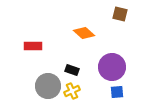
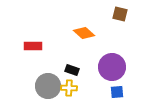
yellow cross: moved 3 px left, 3 px up; rotated 28 degrees clockwise
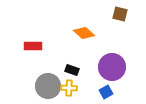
blue square: moved 11 px left; rotated 24 degrees counterclockwise
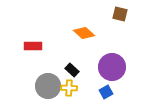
black rectangle: rotated 24 degrees clockwise
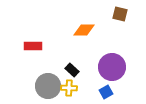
orange diamond: moved 3 px up; rotated 40 degrees counterclockwise
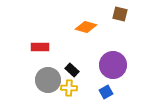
orange diamond: moved 2 px right, 3 px up; rotated 15 degrees clockwise
red rectangle: moved 7 px right, 1 px down
purple circle: moved 1 px right, 2 px up
gray circle: moved 6 px up
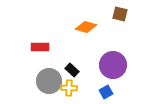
gray circle: moved 1 px right, 1 px down
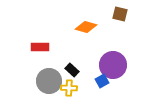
blue square: moved 4 px left, 11 px up
